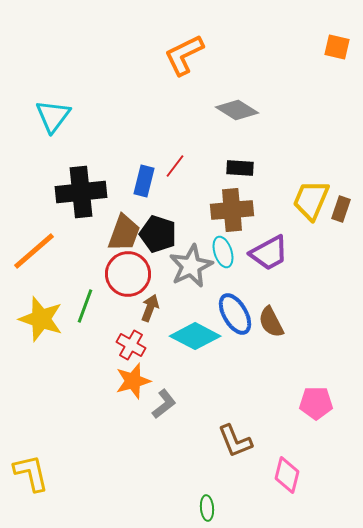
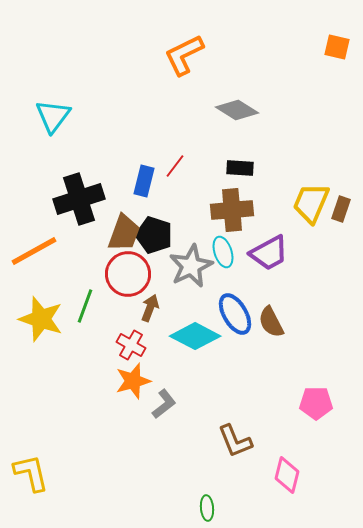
black cross: moved 2 px left, 7 px down; rotated 12 degrees counterclockwise
yellow trapezoid: moved 3 px down
black pentagon: moved 4 px left, 1 px down
orange line: rotated 12 degrees clockwise
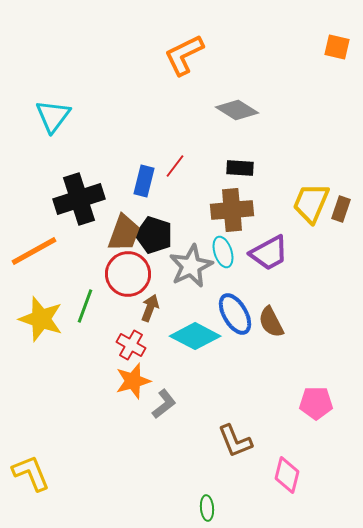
yellow L-shape: rotated 9 degrees counterclockwise
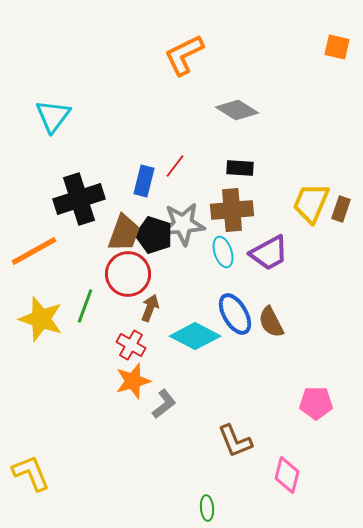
gray star: moved 8 px left, 42 px up; rotated 21 degrees clockwise
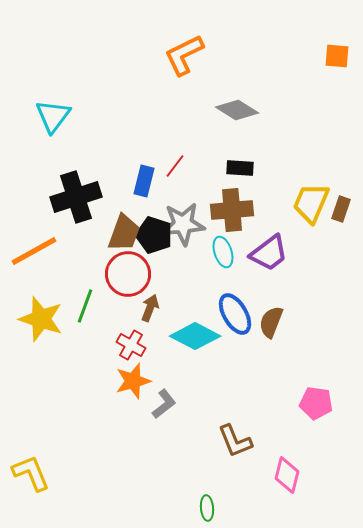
orange square: moved 9 px down; rotated 8 degrees counterclockwise
black cross: moved 3 px left, 2 px up
purple trapezoid: rotated 9 degrees counterclockwise
brown semicircle: rotated 48 degrees clockwise
pink pentagon: rotated 8 degrees clockwise
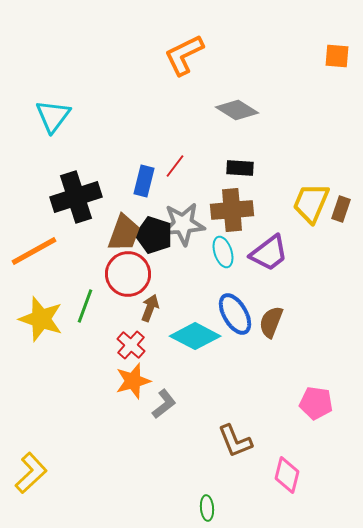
red cross: rotated 12 degrees clockwise
yellow L-shape: rotated 69 degrees clockwise
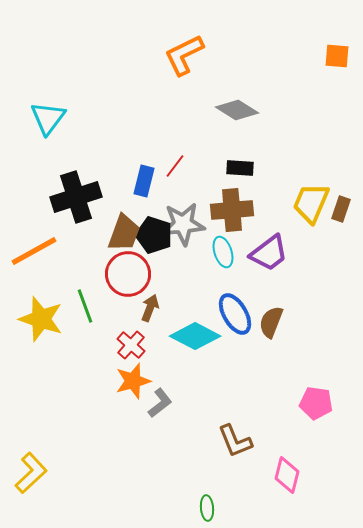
cyan triangle: moved 5 px left, 2 px down
green line: rotated 40 degrees counterclockwise
gray L-shape: moved 4 px left, 1 px up
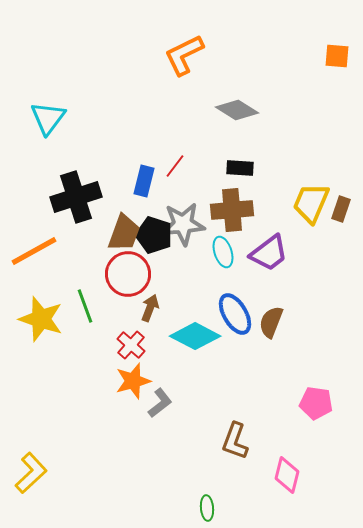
brown L-shape: rotated 42 degrees clockwise
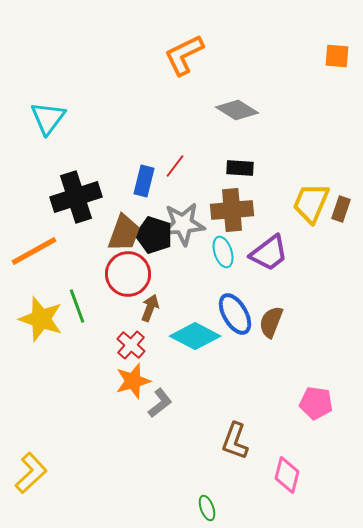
green line: moved 8 px left
green ellipse: rotated 15 degrees counterclockwise
